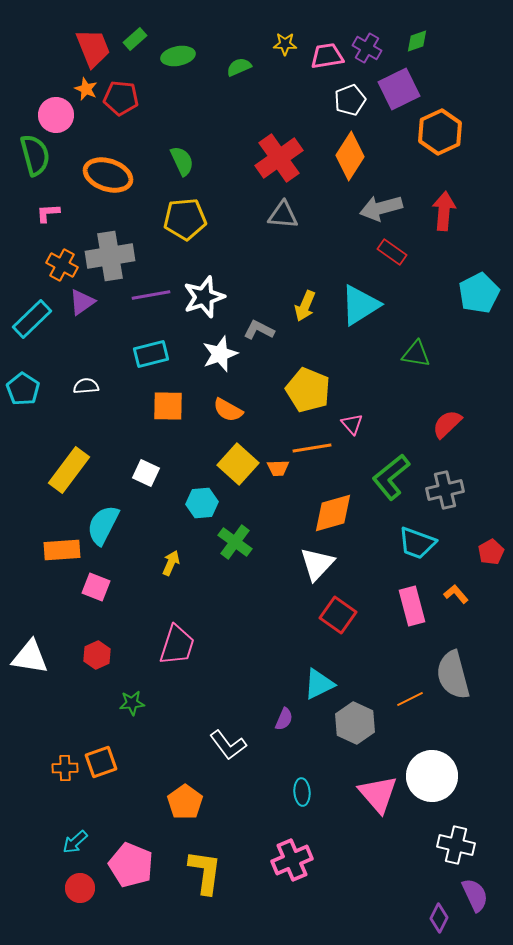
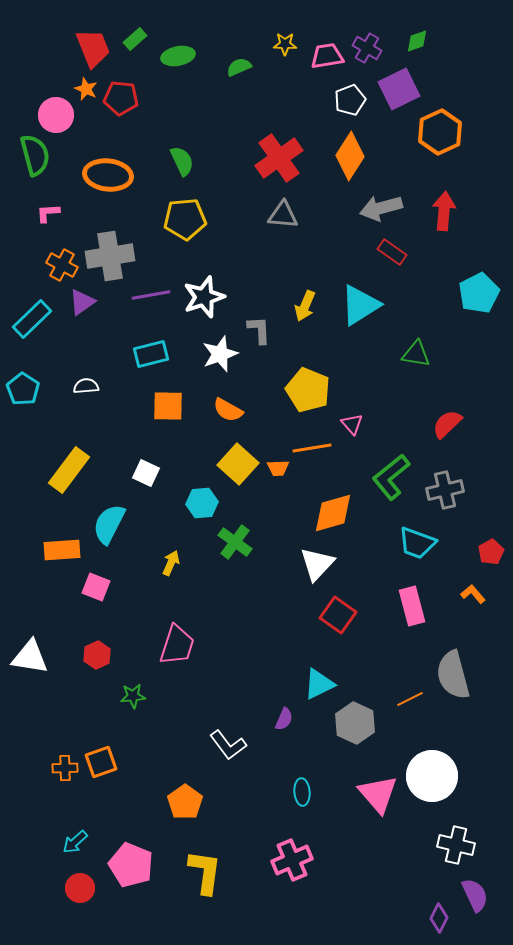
orange ellipse at (108, 175): rotated 12 degrees counterclockwise
gray L-shape at (259, 330): rotated 60 degrees clockwise
cyan semicircle at (103, 525): moved 6 px right, 1 px up
orange L-shape at (456, 594): moved 17 px right
green star at (132, 703): moved 1 px right, 7 px up
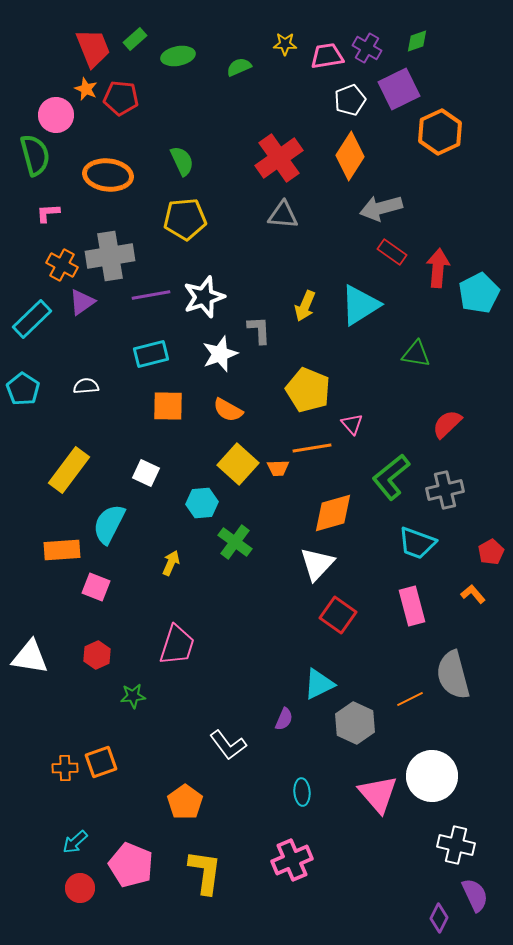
red arrow at (444, 211): moved 6 px left, 57 px down
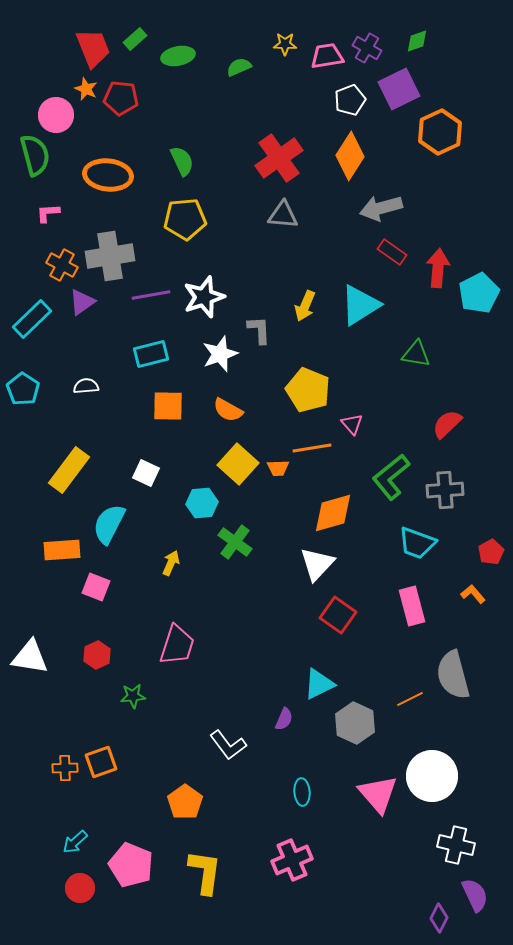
gray cross at (445, 490): rotated 9 degrees clockwise
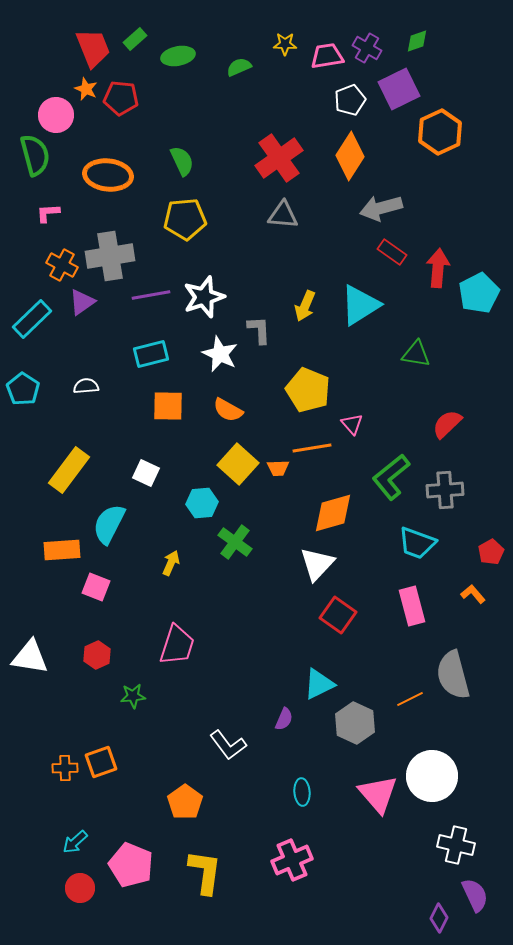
white star at (220, 354): rotated 27 degrees counterclockwise
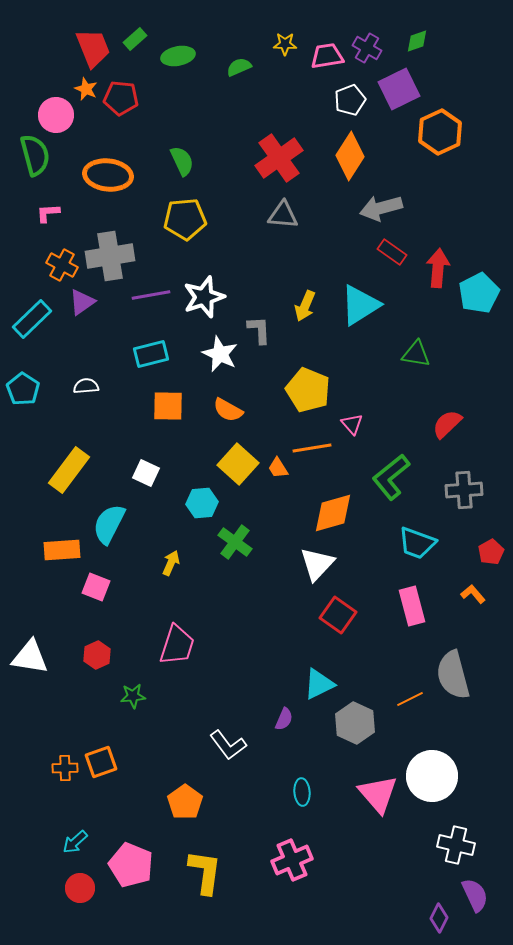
orange trapezoid at (278, 468): rotated 60 degrees clockwise
gray cross at (445, 490): moved 19 px right
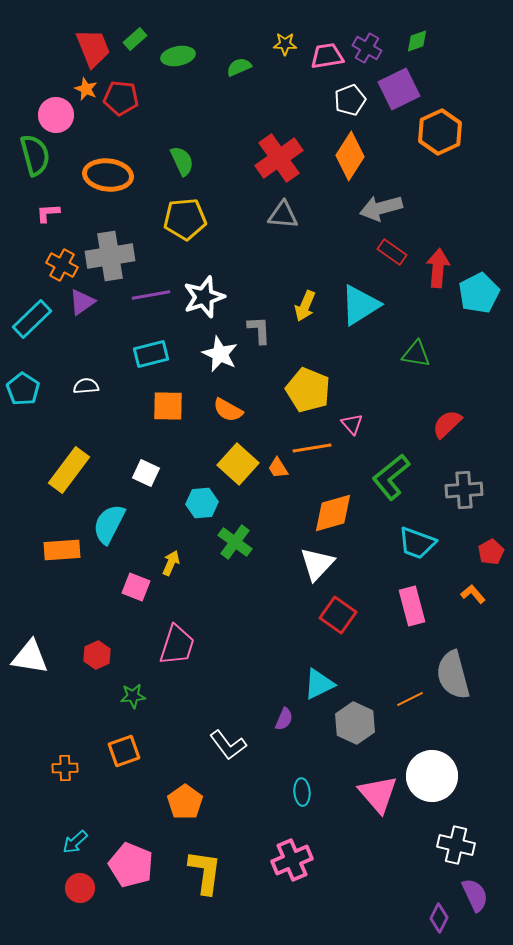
pink square at (96, 587): moved 40 px right
orange square at (101, 762): moved 23 px right, 11 px up
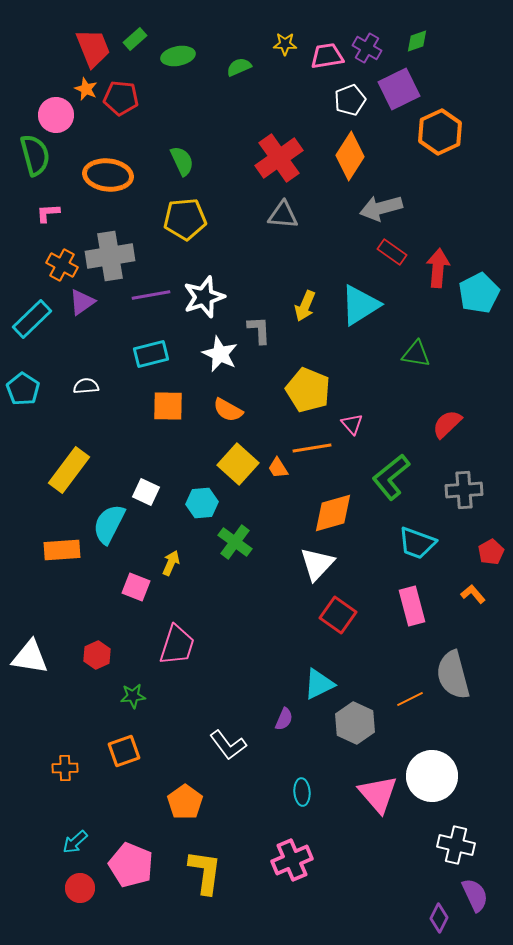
white square at (146, 473): moved 19 px down
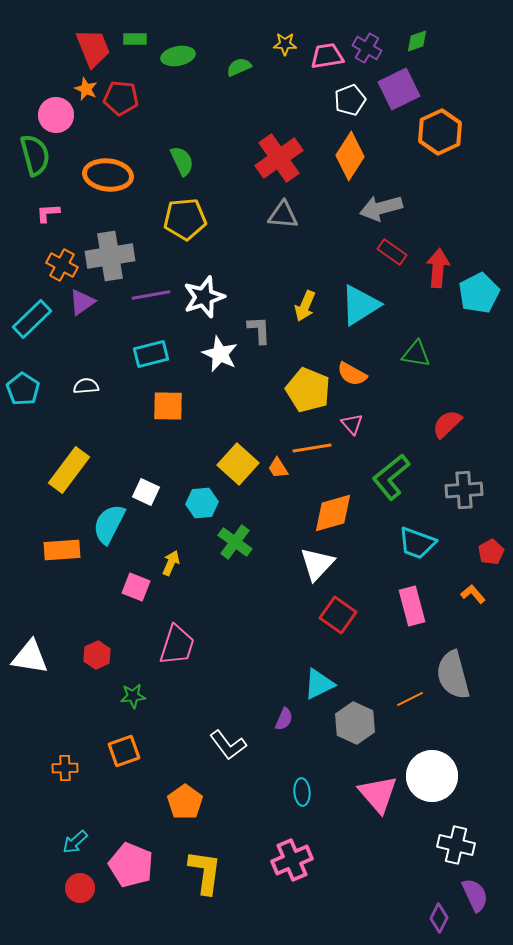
green rectangle at (135, 39): rotated 40 degrees clockwise
orange semicircle at (228, 410): moved 124 px right, 36 px up
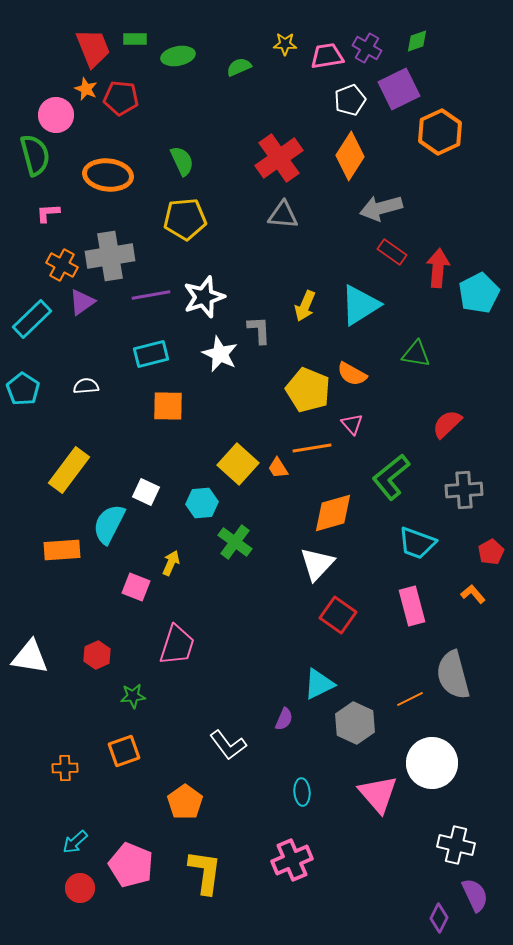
white circle at (432, 776): moved 13 px up
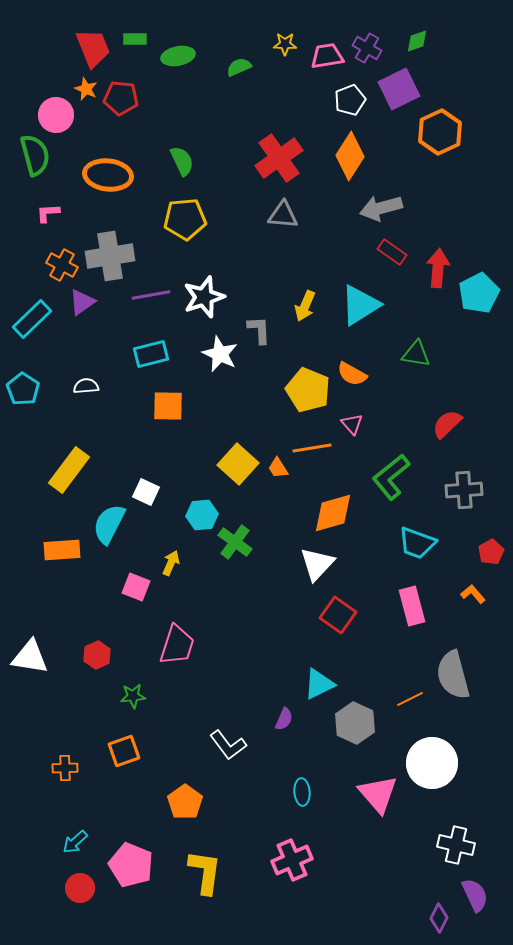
cyan hexagon at (202, 503): moved 12 px down
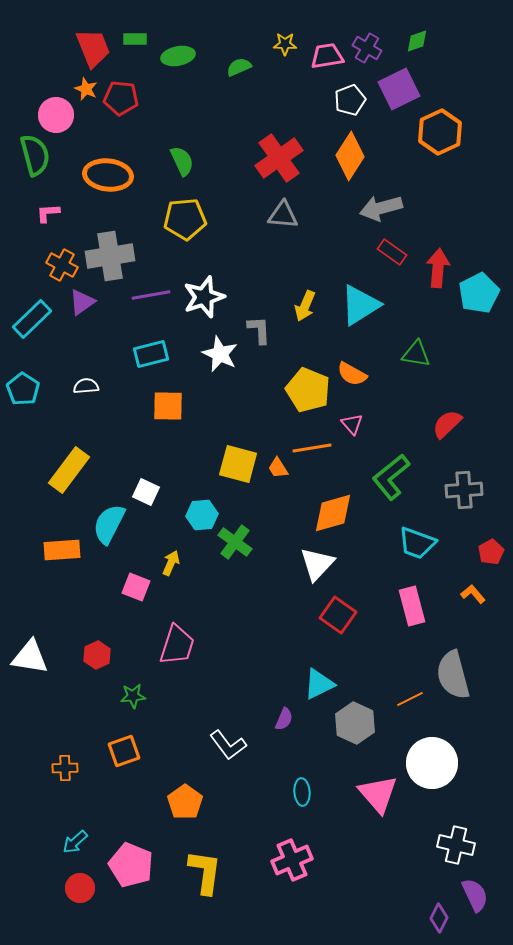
yellow square at (238, 464): rotated 27 degrees counterclockwise
